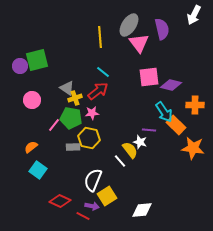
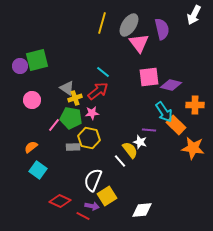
yellow line: moved 2 px right, 14 px up; rotated 20 degrees clockwise
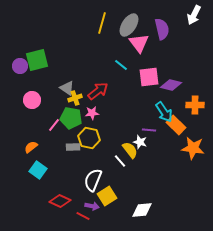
cyan line: moved 18 px right, 7 px up
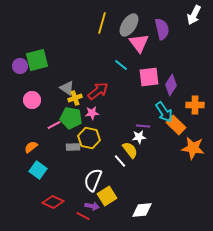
purple diamond: rotated 70 degrees counterclockwise
pink line: rotated 24 degrees clockwise
purple line: moved 6 px left, 4 px up
white star: moved 1 px left, 5 px up; rotated 24 degrees counterclockwise
red diamond: moved 7 px left, 1 px down
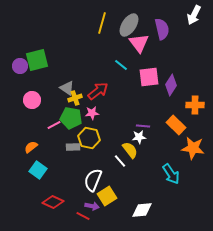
cyan arrow: moved 7 px right, 62 px down
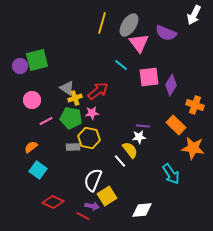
purple semicircle: moved 4 px right, 4 px down; rotated 125 degrees clockwise
orange cross: rotated 18 degrees clockwise
pink line: moved 8 px left, 4 px up
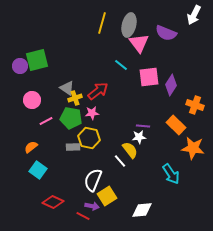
gray ellipse: rotated 20 degrees counterclockwise
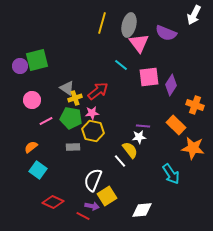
yellow hexagon: moved 4 px right, 7 px up
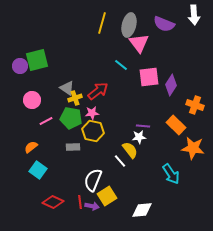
white arrow: rotated 30 degrees counterclockwise
purple semicircle: moved 2 px left, 9 px up
red line: moved 3 px left, 14 px up; rotated 56 degrees clockwise
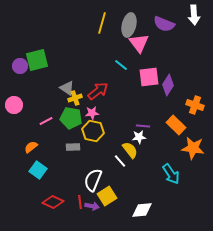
purple diamond: moved 3 px left
pink circle: moved 18 px left, 5 px down
